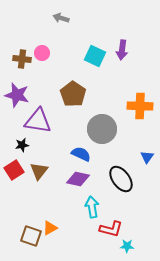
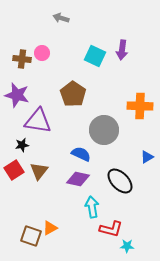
gray circle: moved 2 px right, 1 px down
blue triangle: rotated 24 degrees clockwise
black ellipse: moved 1 px left, 2 px down; rotated 8 degrees counterclockwise
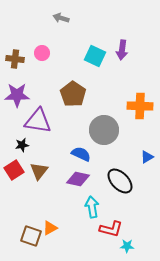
brown cross: moved 7 px left
purple star: rotated 15 degrees counterclockwise
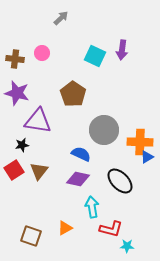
gray arrow: rotated 119 degrees clockwise
purple star: moved 2 px up; rotated 15 degrees clockwise
orange cross: moved 36 px down
orange triangle: moved 15 px right
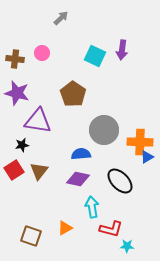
blue semicircle: rotated 30 degrees counterclockwise
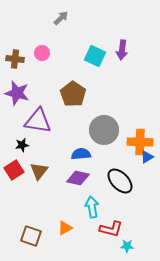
purple diamond: moved 1 px up
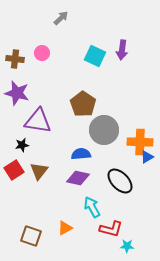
brown pentagon: moved 10 px right, 10 px down
cyan arrow: rotated 20 degrees counterclockwise
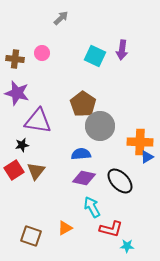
gray circle: moved 4 px left, 4 px up
brown triangle: moved 3 px left
purple diamond: moved 6 px right
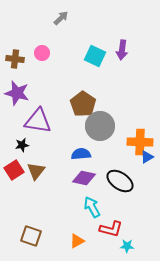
black ellipse: rotated 12 degrees counterclockwise
orange triangle: moved 12 px right, 13 px down
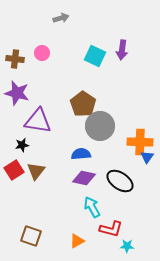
gray arrow: rotated 28 degrees clockwise
blue triangle: rotated 24 degrees counterclockwise
